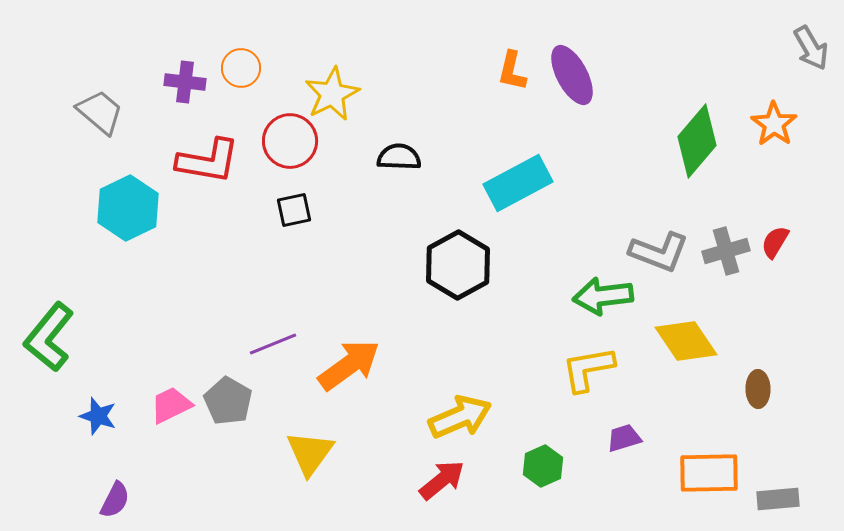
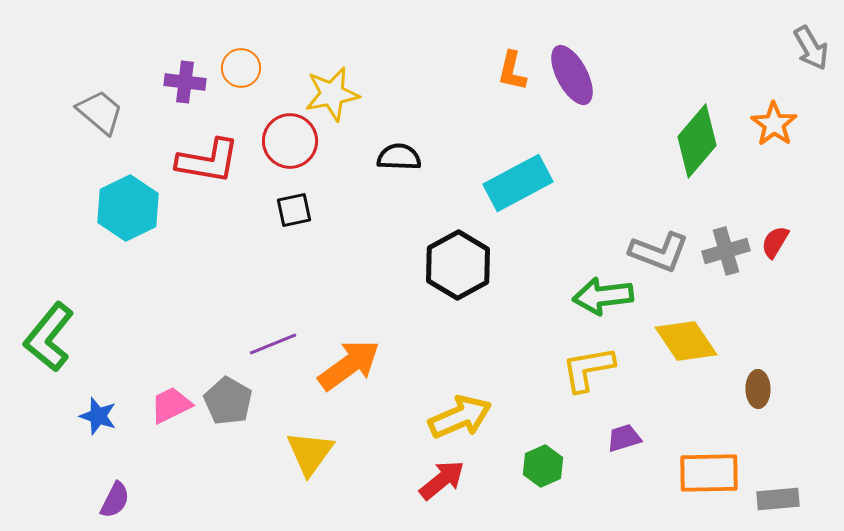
yellow star: rotated 16 degrees clockwise
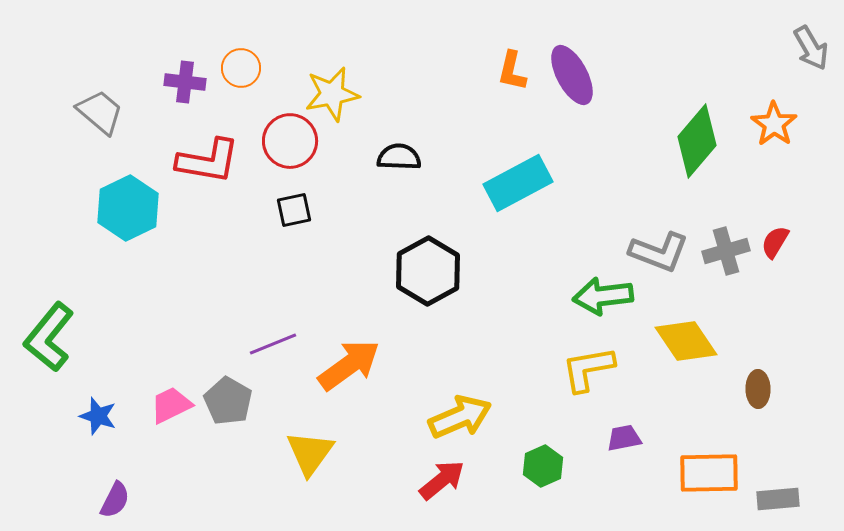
black hexagon: moved 30 px left, 6 px down
purple trapezoid: rotated 6 degrees clockwise
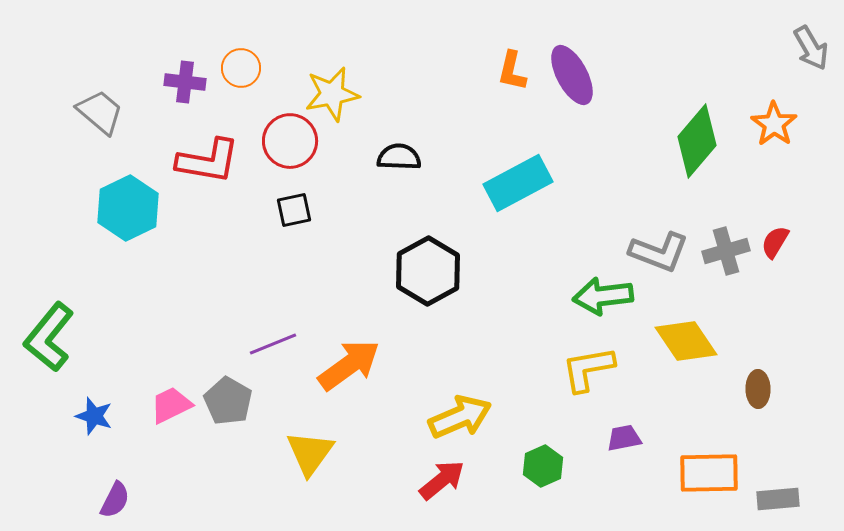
blue star: moved 4 px left
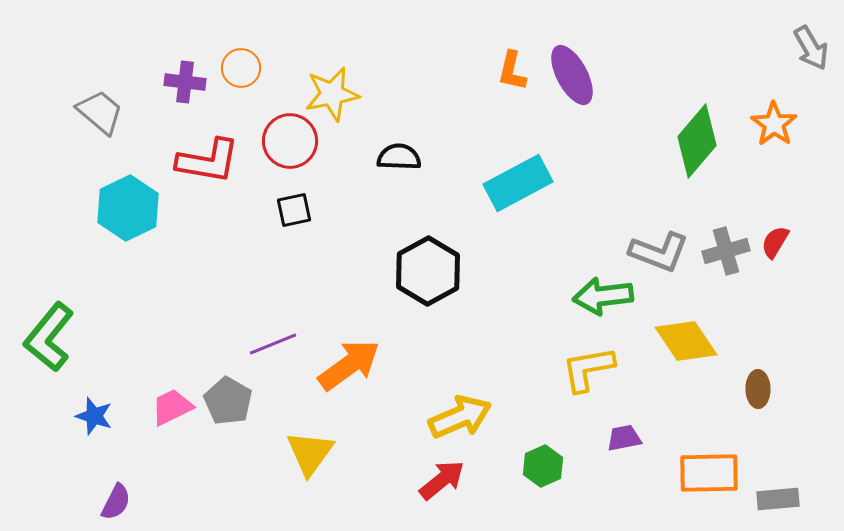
pink trapezoid: moved 1 px right, 2 px down
purple semicircle: moved 1 px right, 2 px down
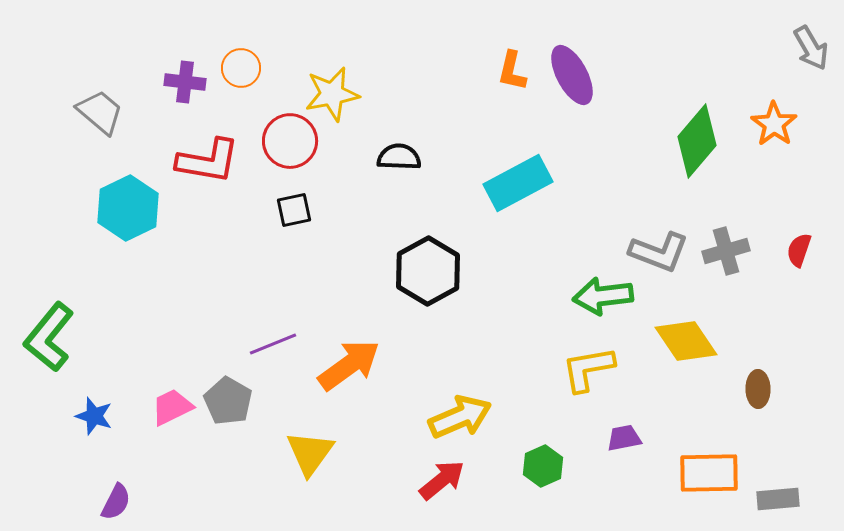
red semicircle: moved 24 px right, 8 px down; rotated 12 degrees counterclockwise
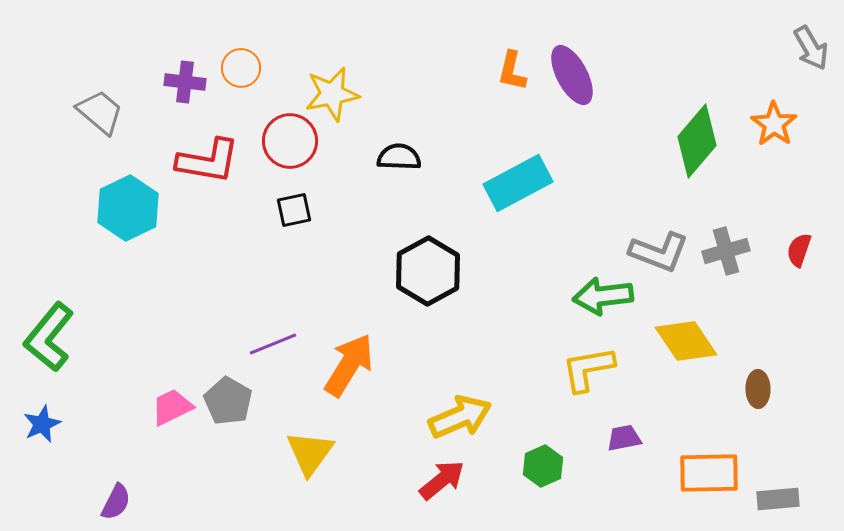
orange arrow: rotated 22 degrees counterclockwise
blue star: moved 52 px left, 8 px down; rotated 30 degrees clockwise
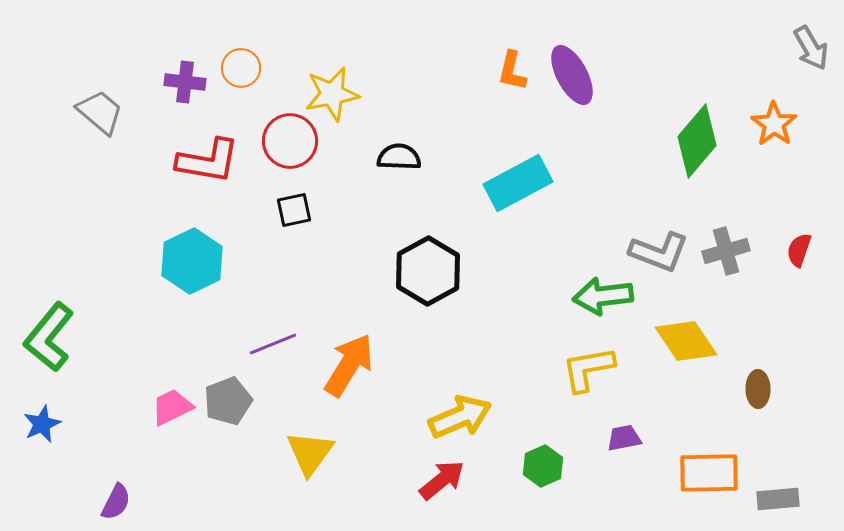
cyan hexagon: moved 64 px right, 53 px down
gray pentagon: rotated 21 degrees clockwise
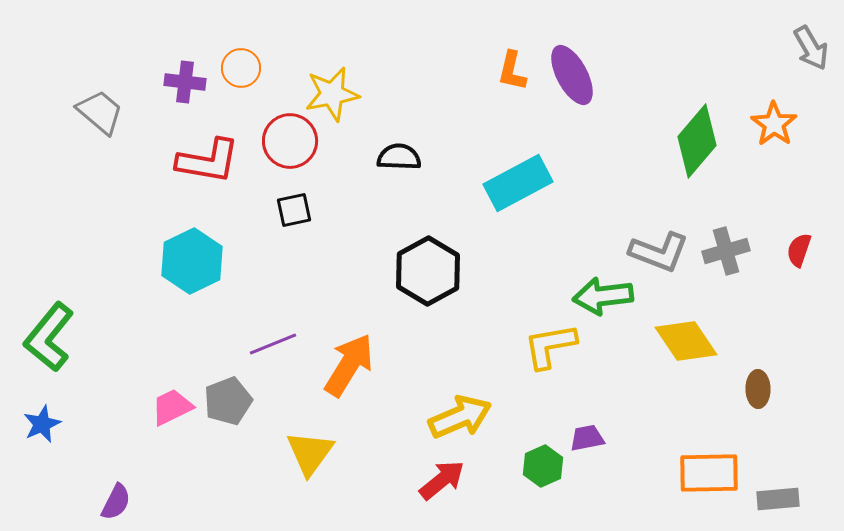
yellow L-shape: moved 38 px left, 23 px up
purple trapezoid: moved 37 px left
